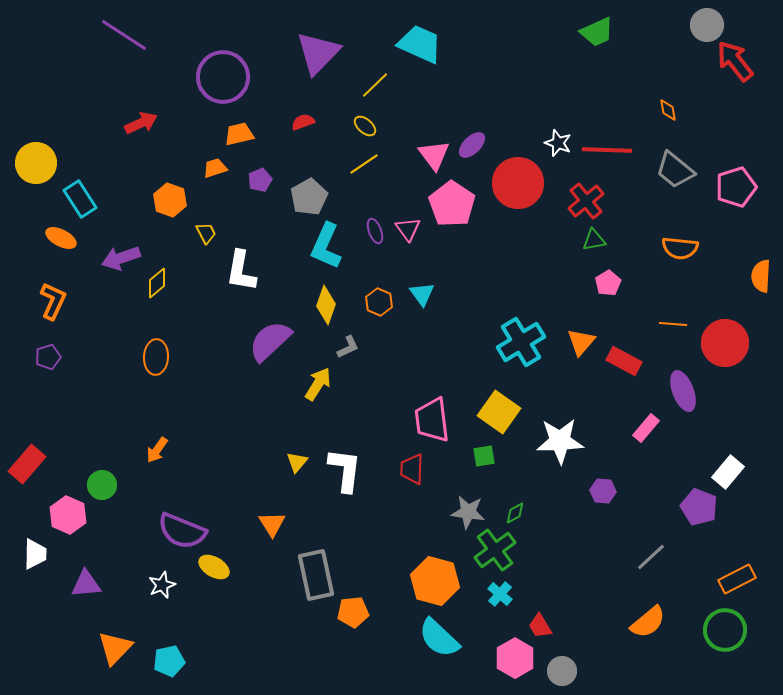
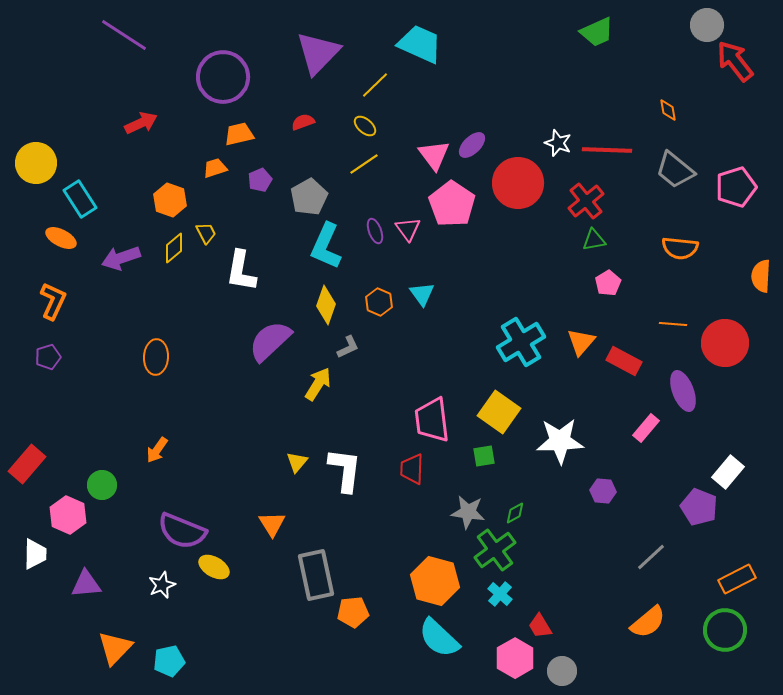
yellow diamond at (157, 283): moved 17 px right, 35 px up
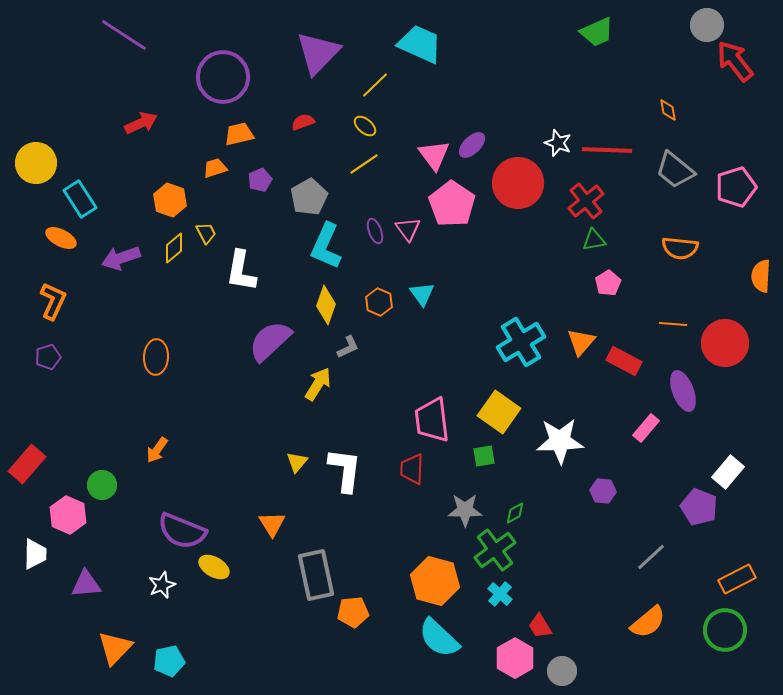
gray star at (468, 512): moved 3 px left, 2 px up; rotated 8 degrees counterclockwise
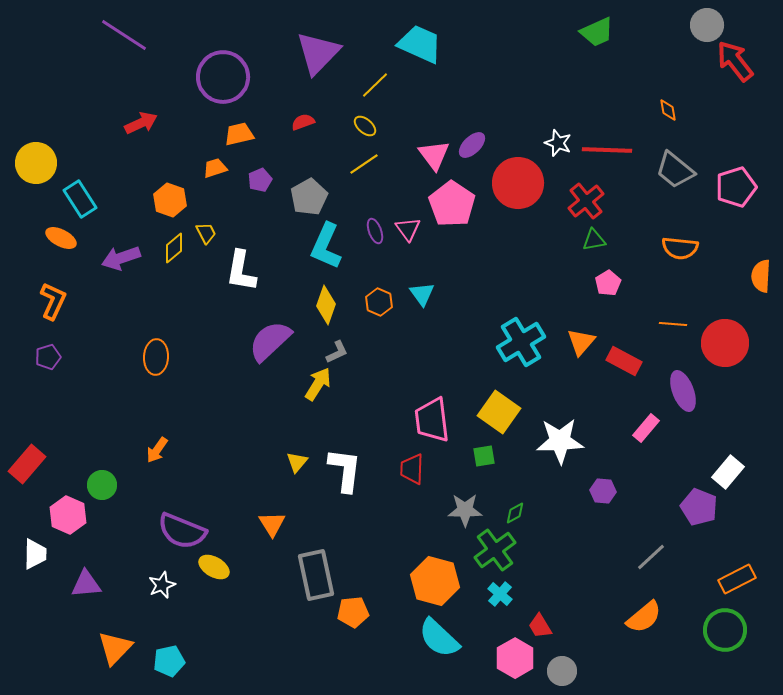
gray L-shape at (348, 347): moved 11 px left, 5 px down
orange semicircle at (648, 622): moved 4 px left, 5 px up
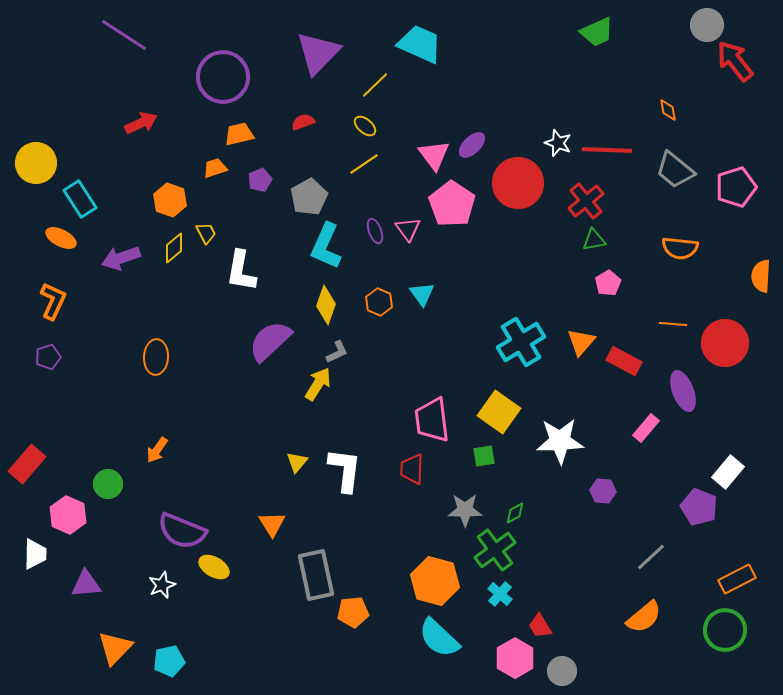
green circle at (102, 485): moved 6 px right, 1 px up
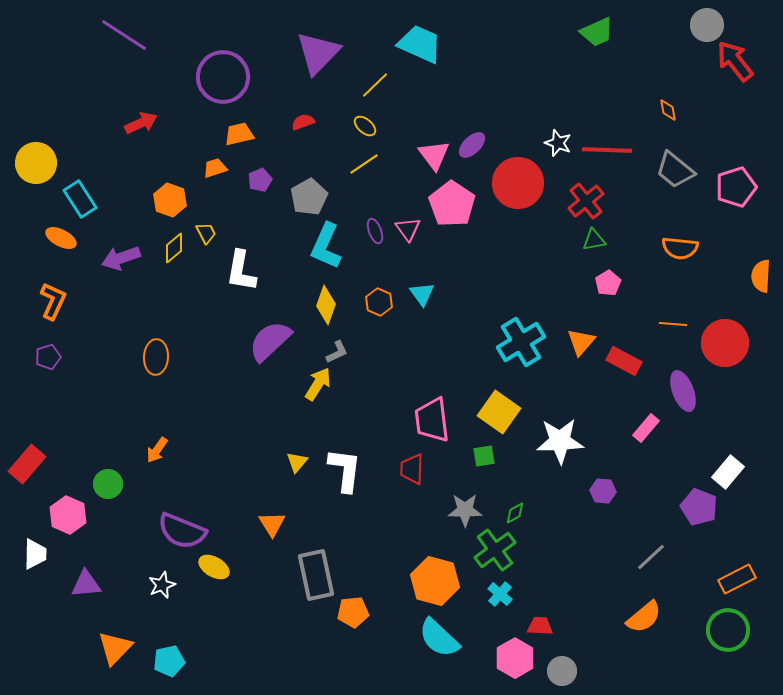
red trapezoid at (540, 626): rotated 124 degrees clockwise
green circle at (725, 630): moved 3 px right
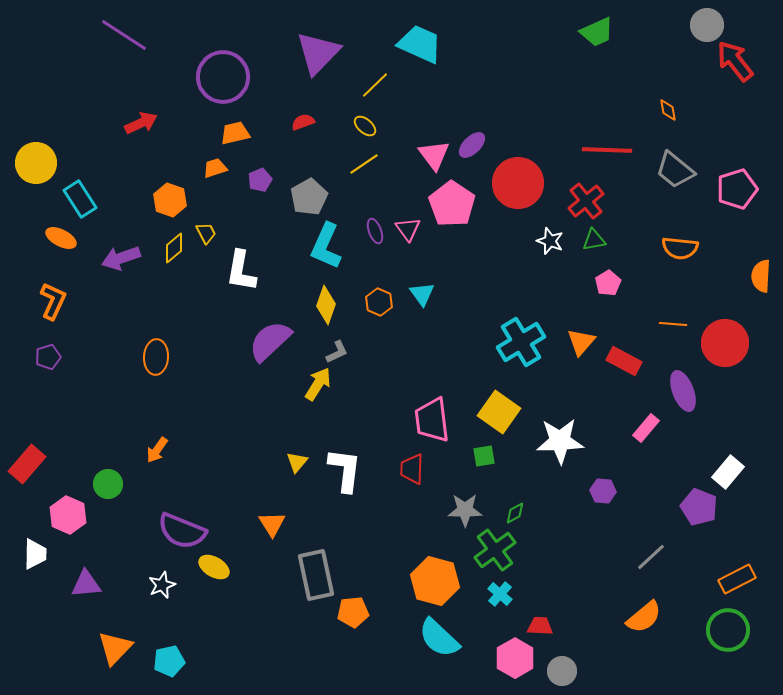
orange trapezoid at (239, 134): moved 4 px left, 1 px up
white star at (558, 143): moved 8 px left, 98 px down
pink pentagon at (736, 187): moved 1 px right, 2 px down
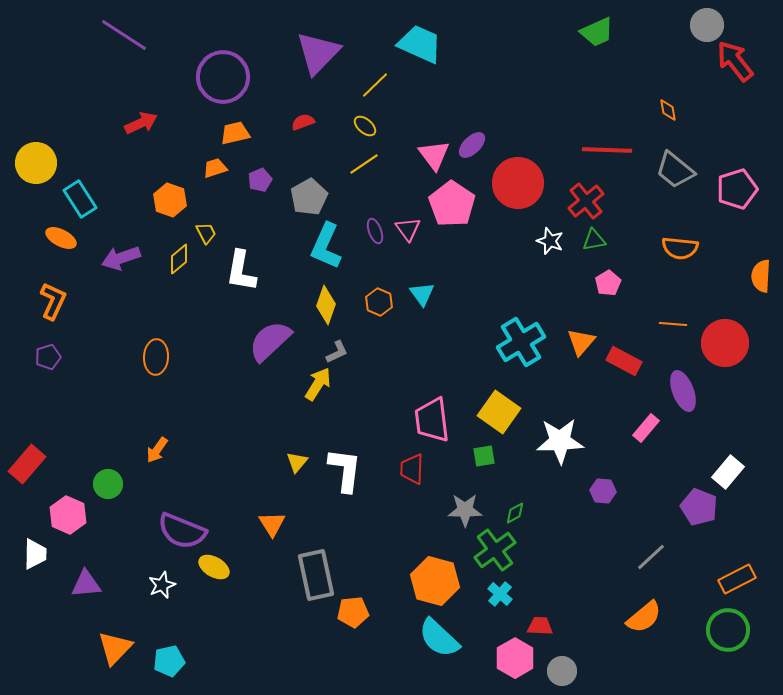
yellow diamond at (174, 248): moved 5 px right, 11 px down
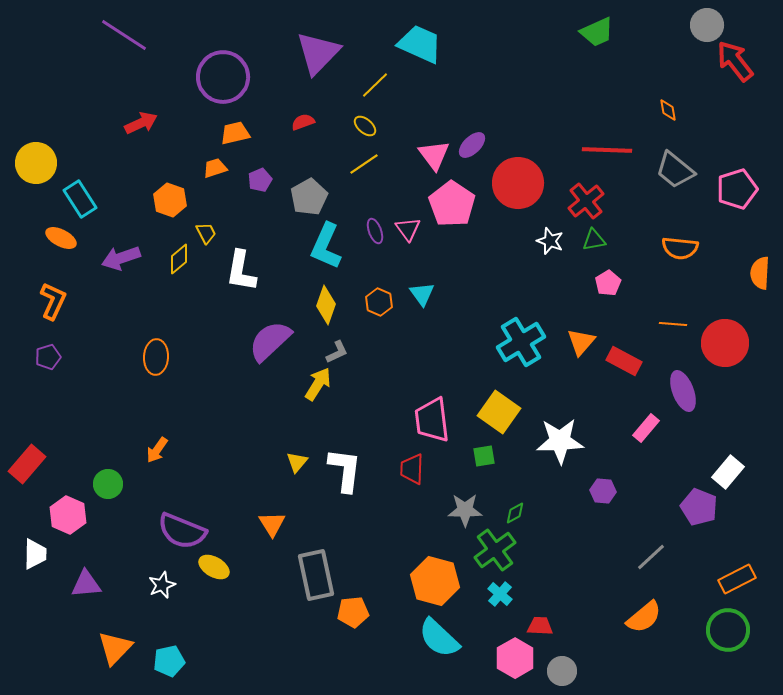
orange semicircle at (761, 276): moved 1 px left, 3 px up
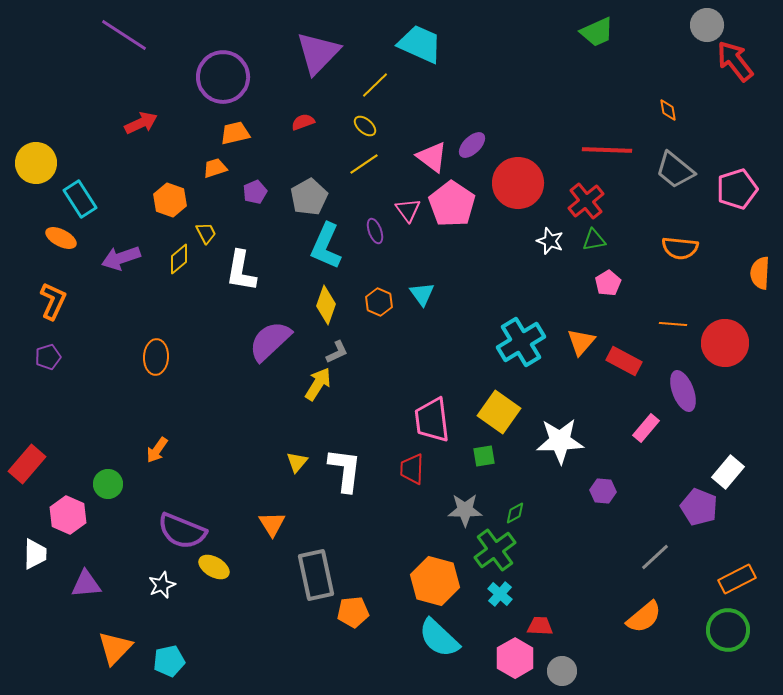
pink triangle at (434, 155): moved 2 px left, 2 px down; rotated 16 degrees counterclockwise
purple pentagon at (260, 180): moved 5 px left, 12 px down
pink triangle at (408, 229): moved 19 px up
gray line at (651, 557): moved 4 px right
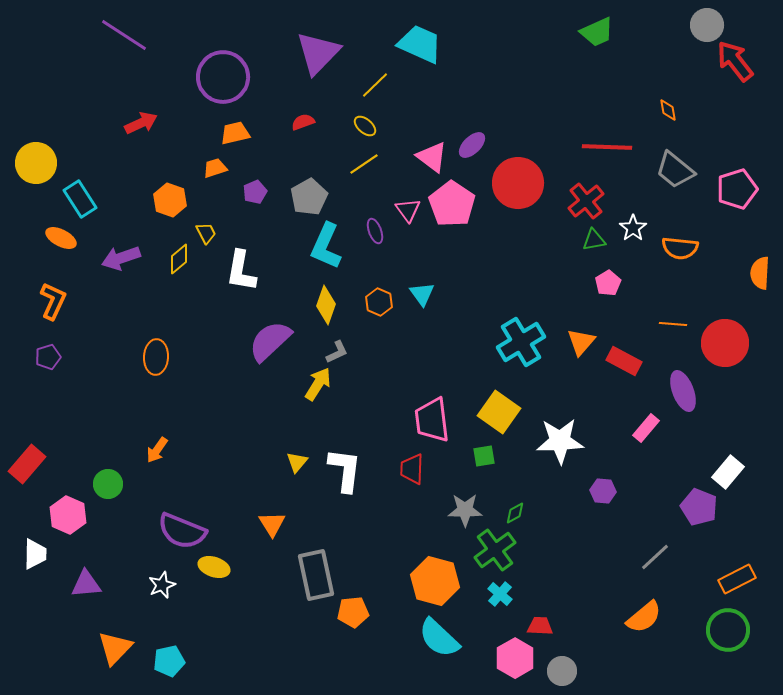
red line at (607, 150): moved 3 px up
white star at (550, 241): moved 83 px right, 13 px up; rotated 16 degrees clockwise
yellow ellipse at (214, 567): rotated 12 degrees counterclockwise
